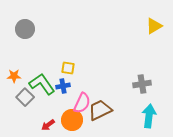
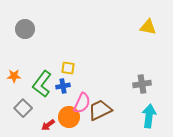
yellow triangle: moved 6 px left, 1 px down; rotated 42 degrees clockwise
green L-shape: rotated 108 degrees counterclockwise
gray square: moved 2 px left, 11 px down
orange circle: moved 3 px left, 3 px up
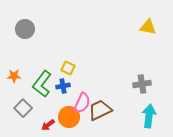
yellow square: rotated 16 degrees clockwise
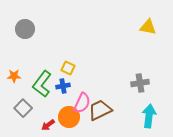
gray cross: moved 2 px left, 1 px up
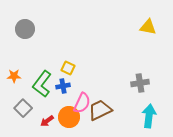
red arrow: moved 1 px left, 4 px up
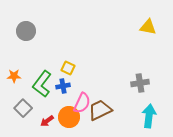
gray circle: moved 1 px right, 2 px down
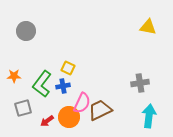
gray square: rotated 30 degrees clockwise
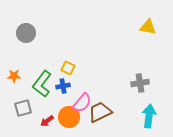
gray circle: moved 2 px down
pink semicircle: rotated 15 degrees clockwise
brown trapezoid: moved 2 px down
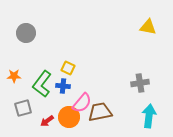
blue cross: rotated 16 degrees clockwise
brown trapezoid: rotated 15 degrees clockwise
